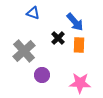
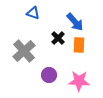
purple circle: moved 7 px right
pink star: moved 1 px left, 2 px up
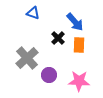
gray cross: moved 3 px right, 7 px down
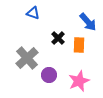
blue arrow: moved 13 px right
pink star: rotated 25 degrees counterclockwise
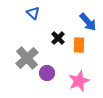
blue triangle: rotated 24 degrees clockwise
purple circle: moved 2 px left, 2 px up
